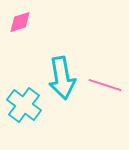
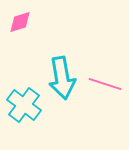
pink line: moved 1 px up
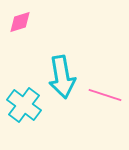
cyan arrow: moved 1 px up
pink line: moved 11 px down
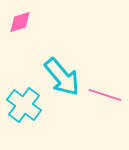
cyan arrow: rotated 30 degrees counterclockwise
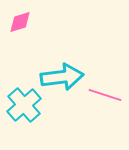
cyan arrow: rotated 57 degrees counterclockwise
cyan cross: rotated 12 degrees clockwise
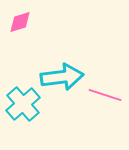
cyan cross: moved 1 px left, 1 px up
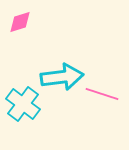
pink line: moved 3 px left, 1 px up
cyan cross: rotated 12 degrees counterclockwise
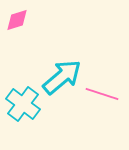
pink diamond: moved 3 px left, 2 px up
cyan arrow: rotated 33 degrees counterclockwise
